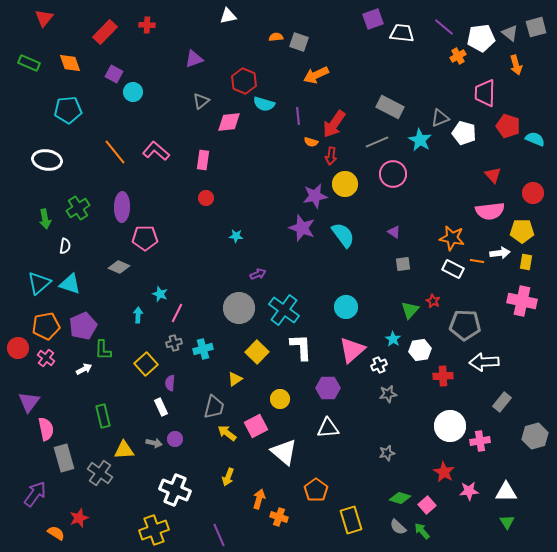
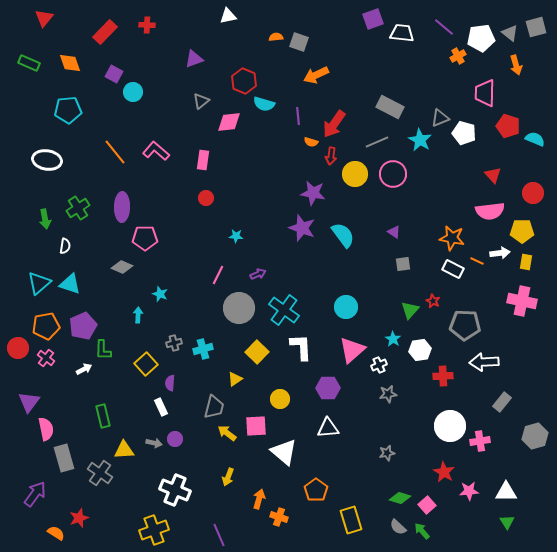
yellow circle at (345, 184): moved 10 px right, 10 px up
purple star at (315, 196): moved 2 px left, 3 px up; rotated 20 degrees clockwise
orange line at (477, 261): rotated 16 degrees clockwise
gray diamond at (119, 267): moved 3 px right
pink line at (177, 313): moved 41 px right, 38 px up
pink square at (256, 426): rotated 25 degrees clockwise
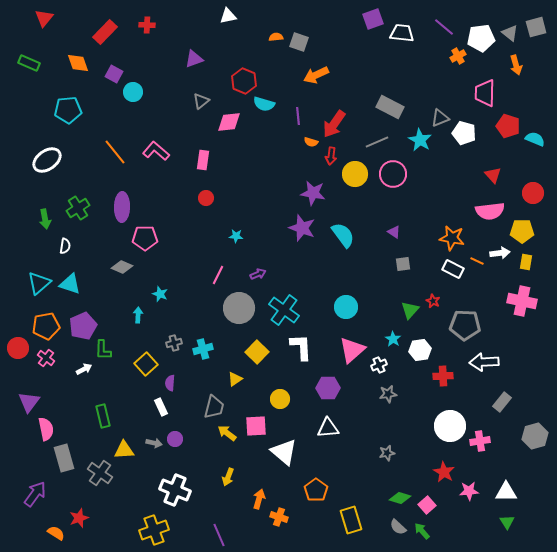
orange diamond at (70, 63): moved 8 px right
white ellipse at (47, 160): rotated 44 degrees counterclockwise
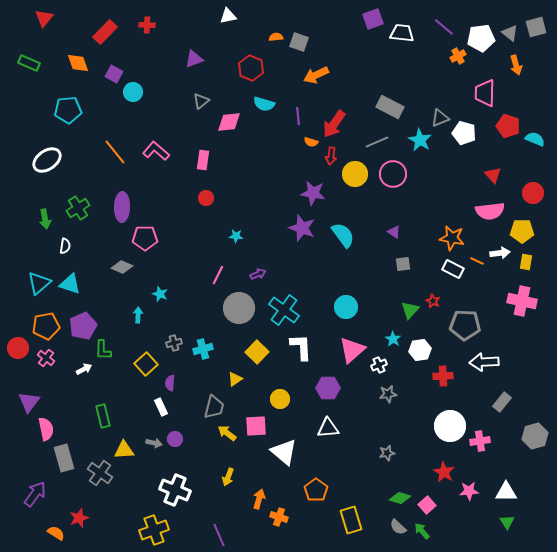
red hexagon at (244, 81): moved 7 px right, 13 px up
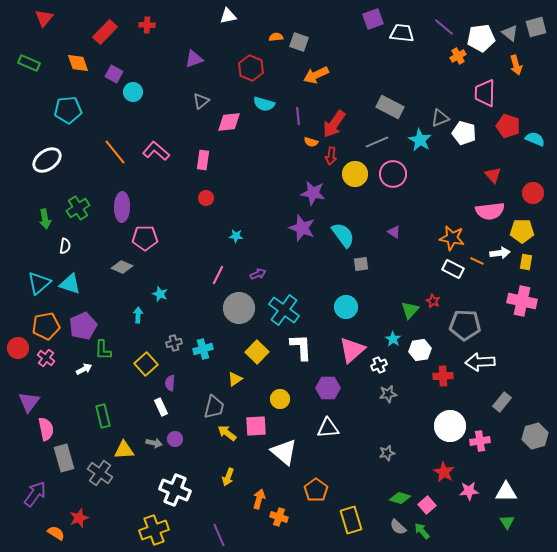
gray square at (403, 264): moved 42 px left
white arrow at (484, 362): moved 4 px left
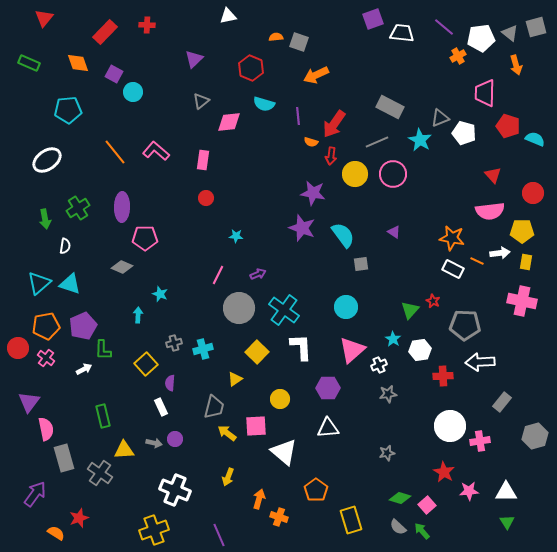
purple triangle at (194, 59): rotated 24 degrees counterclockwise
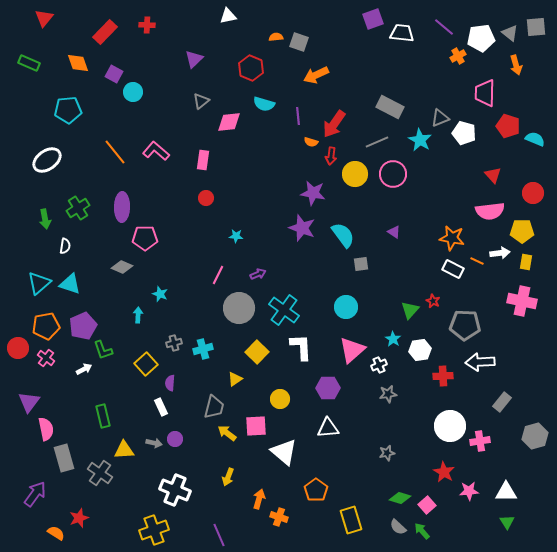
gray square at (536, 27): rotated 10 degrees clockwise
green L-shape at (103, 350): rotated 20 degrees counterclockwise
